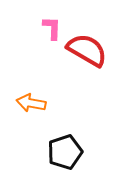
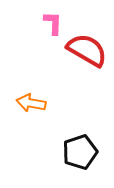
pink L-shape: moved 1 px right, 5 px up
black pentagon: moved 15 px right
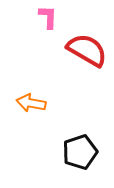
pink L-shape: moved 5 px left, 6 px up
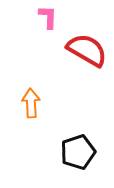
orange arrow: rotated 76 degrees clockwise
black pentagon: moved 2 px left
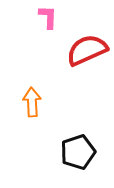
red semicircle: rotated 54 degrees counterclockwise
orange arrow: moved 1 px right, 1 px up
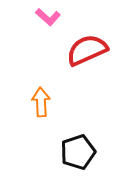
pink L-shape: rotated 130 degrees clockwise
orange arrow: moved 9 px right
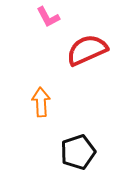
pink L-shape: rotated 20 degrees clockwise
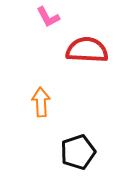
red semicircle: rotated 27 degrees clockwise
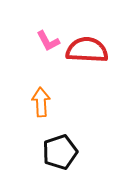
pink L-shape: moved 24 px down
black pentagon: moved 18 px left
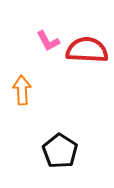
orange arrow: moved 19 px left, 12 px up
black pentagon: moved 1 px up; rotated 20 degrees counterclockwise
